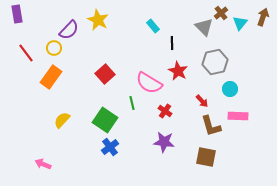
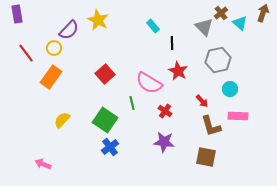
brown arrow: moved 4 px up
cyan triangle: rotated 28 degrees counterclockwise
gray hexagon: moved 3 px right, 2 px up
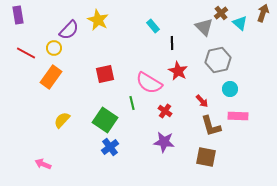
purple rectangle: moved 1 px right, 1 px down
red line: rotated 24 degrees counterclockwise
red square: rotated 30 degrees clockwise
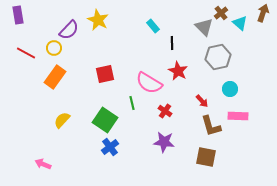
gray hexagon: moved 3 px up
orange rectangle: moved 4 px right
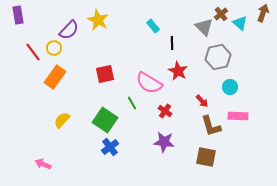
brown cross: moved 1 px down
red line: moved 7 px right, 1 px up; rotated 24 degrees clockwise
cyan circle: moved 2 px up
green line: rotated 16 degrees counterclockwise
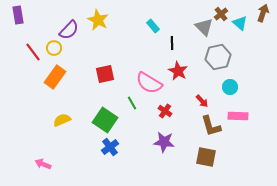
yellow semicircle: rotated 24 degrees clockwise
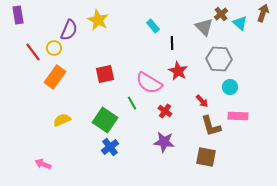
purple semicircle: rotated 20 degrees counterclockwise
gray hexagon: moved 1 px right, 2 px down; rotated 15 degrees clockwise
